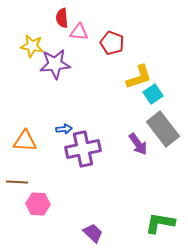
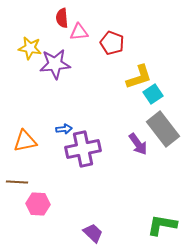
pink triangle: rotated 12 degrees counterclockwise
yellow star: moved 2 px left, 2 px down
orange triangle: rotated 15 degrees counterclockwise
green L-shape: moved 2 px right, 2 px down
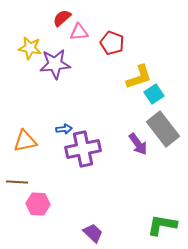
red semicircle: rotated 54 degrees clockwise
cyan square: moved 1 px right
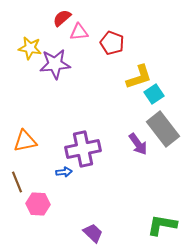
blue arrow: moved 43 px down
brown line: rotated 65 degrees clockwise
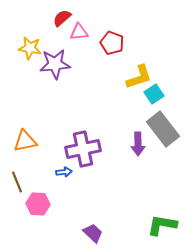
purple arrow: rotated 35 degrees clockwise
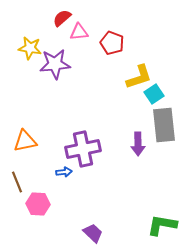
gray rectangle: moved 1 px right, 4 px up; rotated 32 degrees clockwise
